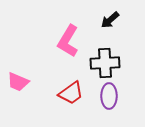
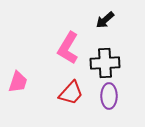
black arrow: moved 5 px left
pink L-shape: moved 7 px down
pink trapezoid: rotated 95 degrees counterclockwise
red trapezoid: rotated 12 degrees counterclockwise
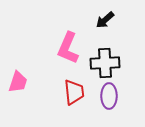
pink L-shape: rotated 8 degrees counterclockwise
red trapezoid: moved 3 px right, 1 px up; rotated 48 degrees counterclockwise
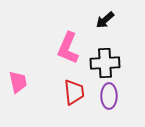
pink trapezoid: rotated 30 degrees counterclockwise
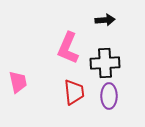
black arrow: rotated 144 degrees counterclockwise
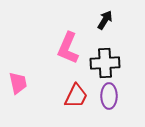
black arrow: rotated 54 degrees counterclockwise
pink trapezoid: moved 1 px down
red trapezoid: moved 2 px right, 4 px down; rotated 32 degrees clockwise
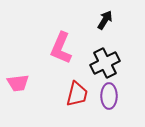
pink L-shape: moved 7 px left
black cross: rotated 24 degrees counterclockwise
pink trapezoid: rotated 95 degrees clockwise
red trapezoid: moved 1 px right, 2 px up; rotated 12 degrees counterclockwise
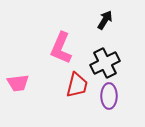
red trapezoid: moved 9 px up
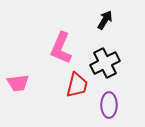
purple ellipse: moved 9 px down
